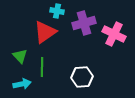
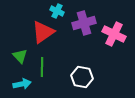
cyan cross: rotated 16 degrees clockwise
red triangle: moved 2 px left
white hexagon: rotated 15 degrees clockwise
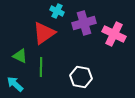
red triangle: moved 1 px right, 1 px down
green triangle: rotated 21 degrees counterclockwise
green line: moved 1 px left
white hexagon: moved 1 px left
cyan arrow: moved 7 px left; rotated 126 degrees counterclockwise
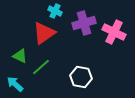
cyan cross: moved 2 px left
pink cross: moved 2 px up
green line: rotated 48 degrees clockwise
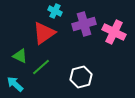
purple cross: moved 1 px down
white hexagon: rotated 25 degrees counterclockwise
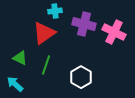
cyan cross: rotated 32 degrees counterclockwise
purple cross: rotated 30 degrees clockwise
green triangle: moved 2 px down
green line: moved 5 px right, 2 px up; rotated 30 degrees counterclockwise
white hexagon: rotated 15 degrees counterclockwise
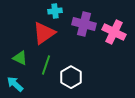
white hexagon: moved 10 px left
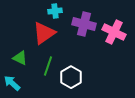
green line: moved 2 px right, 1 px down
cyan arrow: moved 3 px left, 1 px up
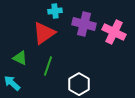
white hexagon: moved 8 px right, 7 px down
